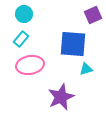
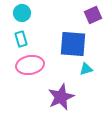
cyan circle: moved 2 px left, 1 px up
cyan rectangle: rotated 56 degrees counterclockwise
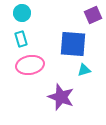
cyan triangle: moved 2 px left, 1 px down
purple star: rotated 28 degrees counterclockwise
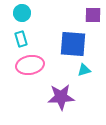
purple square: rotated 24 degrees clockwise
purple star: rotated 24 degrees counterclockwise
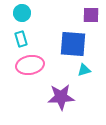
purple square: moved 2 px left
